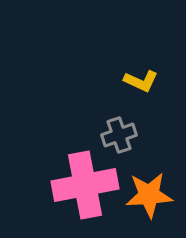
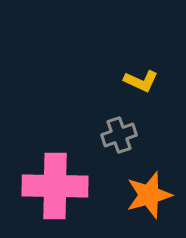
pink cross: moved 30 px left, 1 px down; rotated 12 degrees clockwise
orange star: rotated 12 degrees counterclockwise
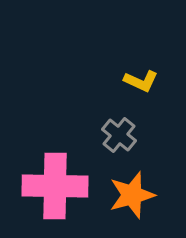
gray cross: rotated 32 degrees counterclockwise
orange star: moved 17 px left
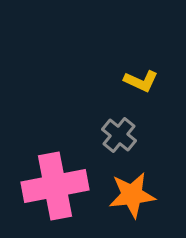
pink cross: rotated 12 degrees counterclockwise
orange star: rotated 9 degrees clockwise
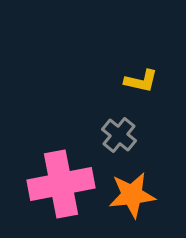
yellow L-shape: rotated 12 degrees counterclockwise
pink cross: moved 6 px right, 2 px up
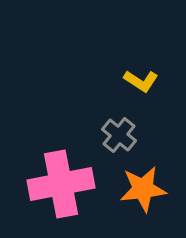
yellow L-shape: rotated 20 degrees clockwise
orange star: moved 11 px right, 6 px up
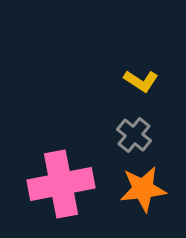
gray cross: moved 15 px right
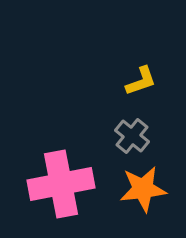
yellow L-shape: rotated 52 degrees counterclockwise
gray cross: moved 2 px left, 1 px down
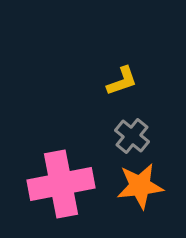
yellow L-shape: moved 19 px left
orange star: moved 3 px left, 3 px up
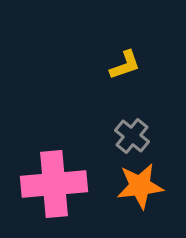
yellow L-shape: moved 3 px right, 16 px up
pink cross: moved 7 px left; rotated 6 degrees clockwise
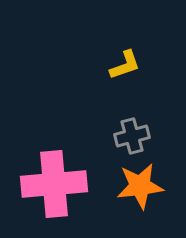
gray cross: rotated 36 degrees clockwise
